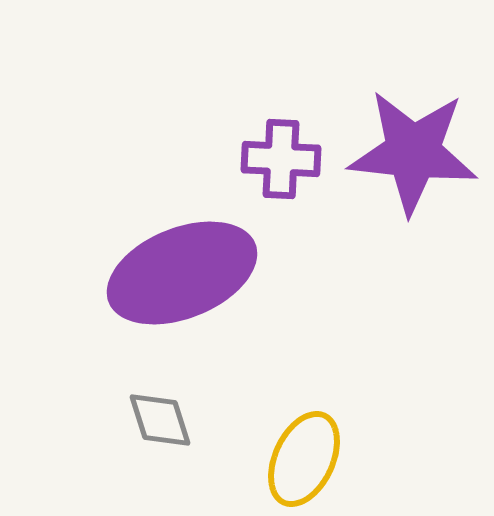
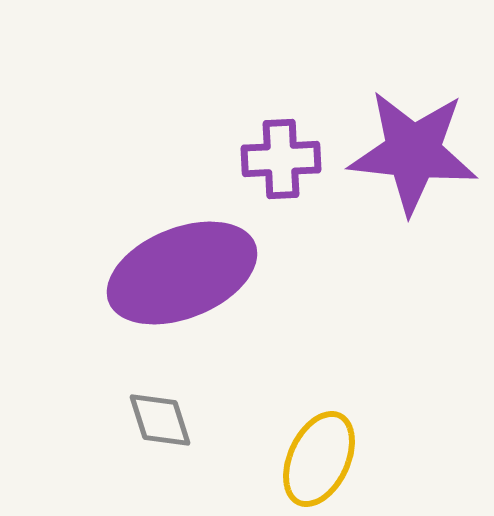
purple cross: rotated 6 degrees counterclockwise
yellow ellipse: moved 15 px right
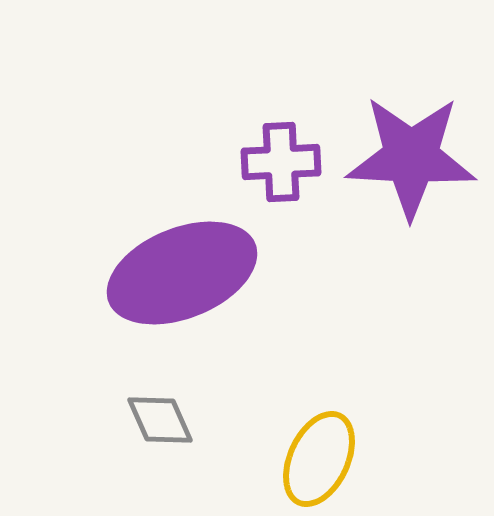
purple star: moved 2 px left, 5 px down; rotated 3 degrees counterclockwise
purple cross: moved 3 px down
gray diamond: rotated 6 degrees counterclockwise
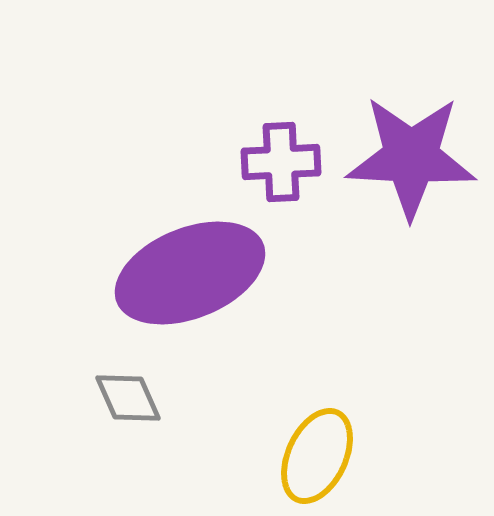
purple ellipse: moved 8 px right
gray diamond: moved 32 px left, 22 px up
yellow ellipse: moved 2 px left, 3 px up
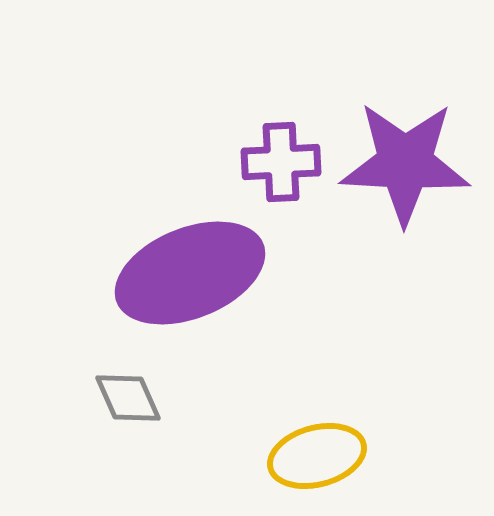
purple star: moved 6 px left, 6 px down
yellow ellipse: rotated 50 degrees clockwise
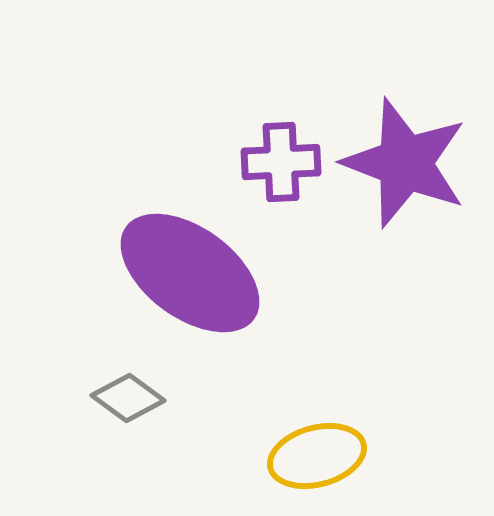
purple star: rotated 18 degrees clockwise
purple ellipse: rotated 58 degrees clockwise
gray diamond: rotated 30 degrees counterclockwise
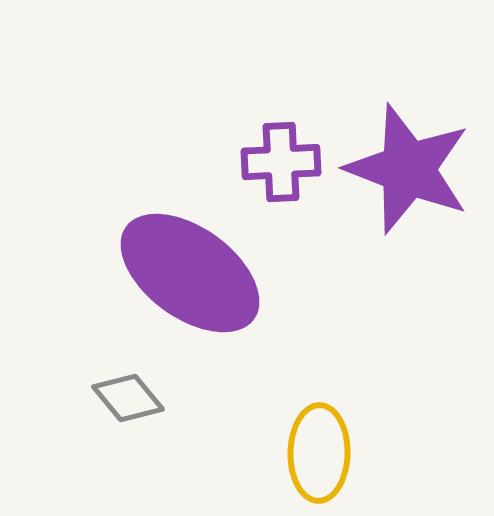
purple star: moved 3 px right, 6 px down
gray diamond: rotated 14 degrees clockwise
yellow ellipse: moved 2 px right, 3 px up; rotated 74 degrees counterclockwise
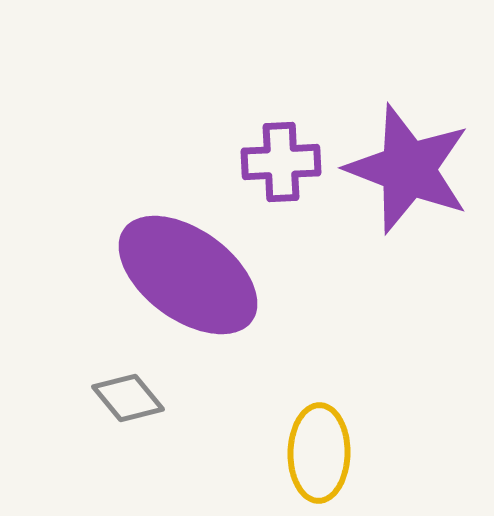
purple ellipse: moved 2 px left, 2 px down
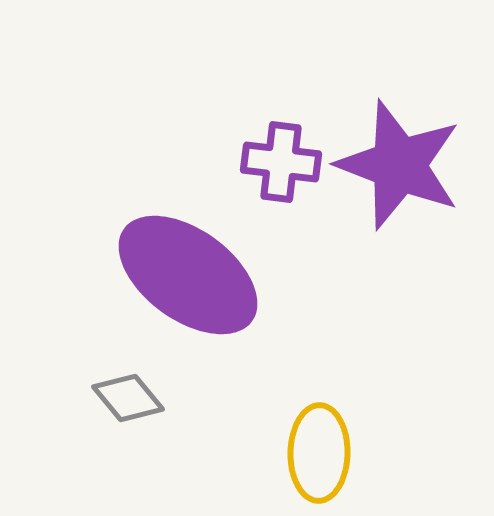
purple cross: rotated 10 degrees clockwise
purple star: moved 9 px left, 4 px up
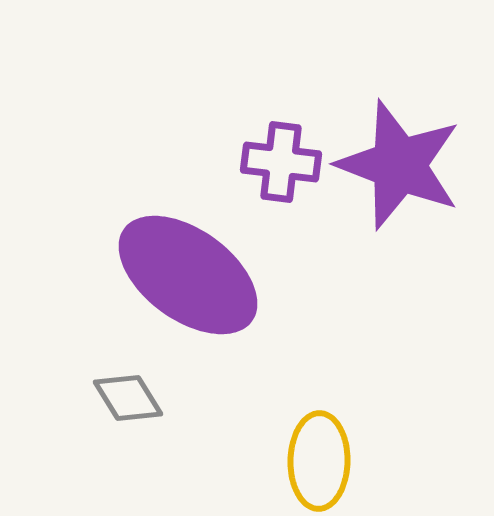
gray diamond: rotated 8 degrees clockwise
yellow ellipse: moved 8 px down
